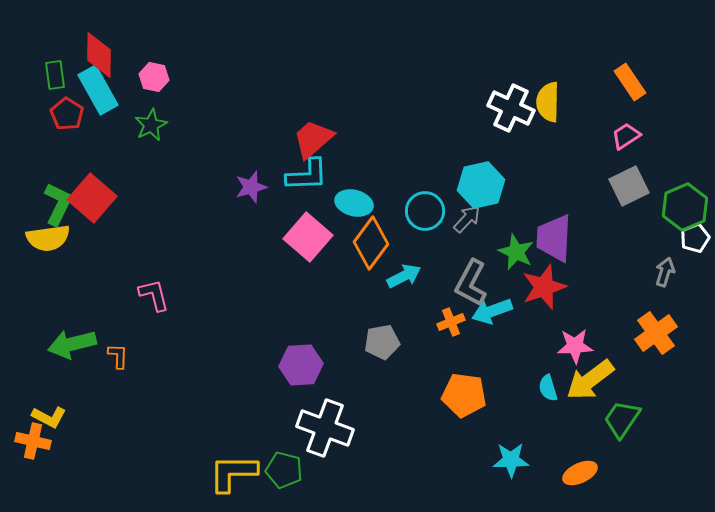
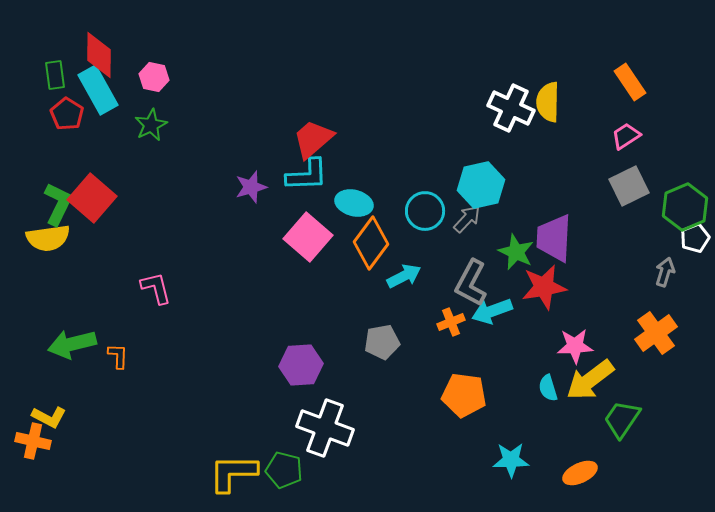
red star at (544, 287): rotated 9 degrees clockwise
pink L-shape at (154, 295): moved 2 px right, 7 px up
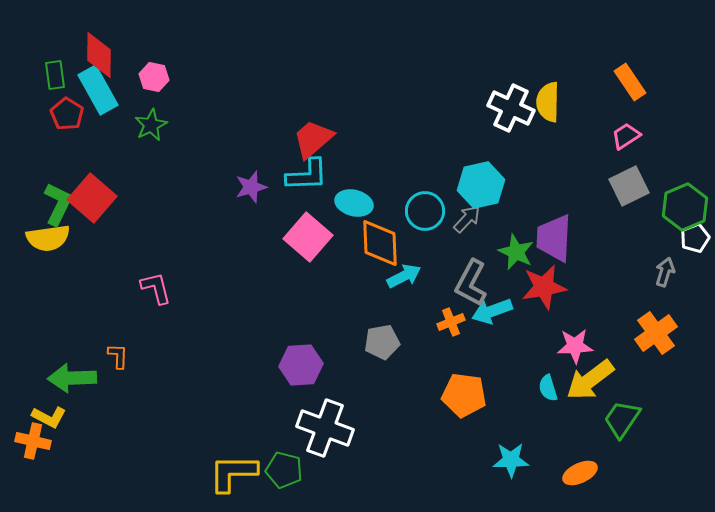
orange diamond at (371, 243): moved 9 px right; rotated 39 degrees counterclockwise
green arrow at (72, 344): moved 34 px down; rotated 12 degrees clockwise
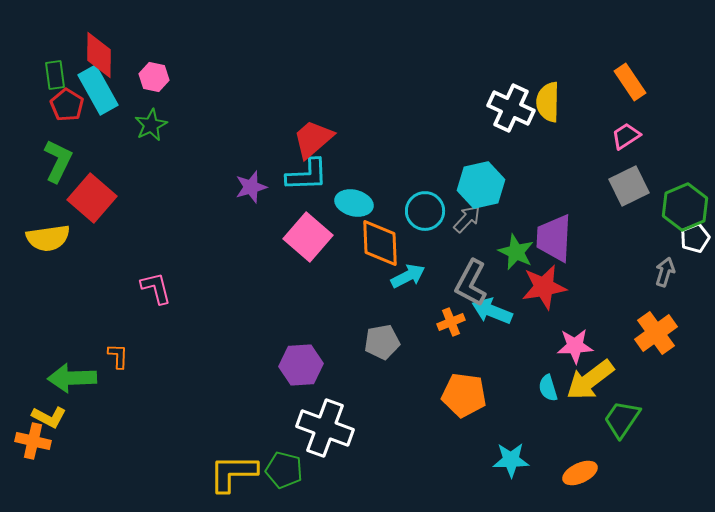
red pentagon at (67, 114): moved 9 px up
green L-shape at (58, 204): moved 43 px up
cyan arrow at (404, 276): moved 4 px right
cyan arrow at (492, 311): rotated 42 degrees clockwise
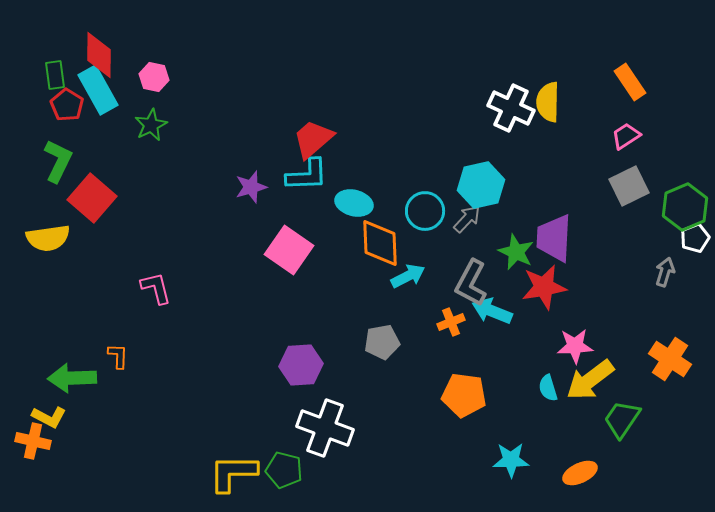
pink square at (308, 237): moved 19 px left, 13 px down; rotated 6 degrees counterclockwise
orange cross at (656, 333): moved 14 px right, 26 px down; rotated 21 degrees counterclockwise
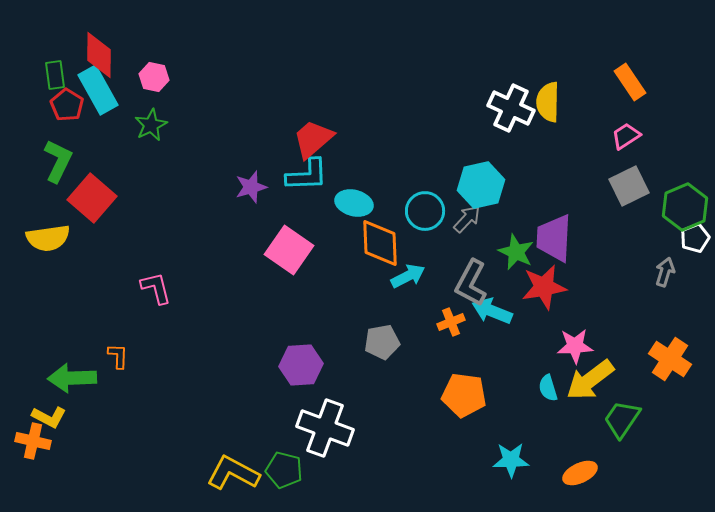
yellow L-shape at (233, 473): rotated 28 degrees clockwise
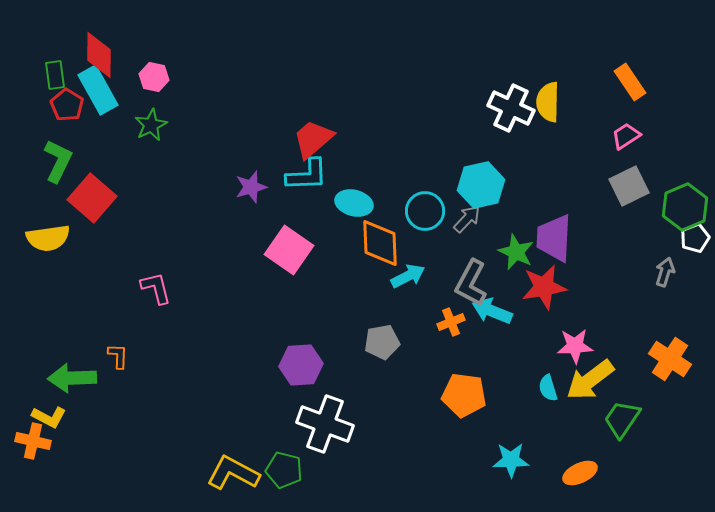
white cross at (325, 428): moved 4 px up
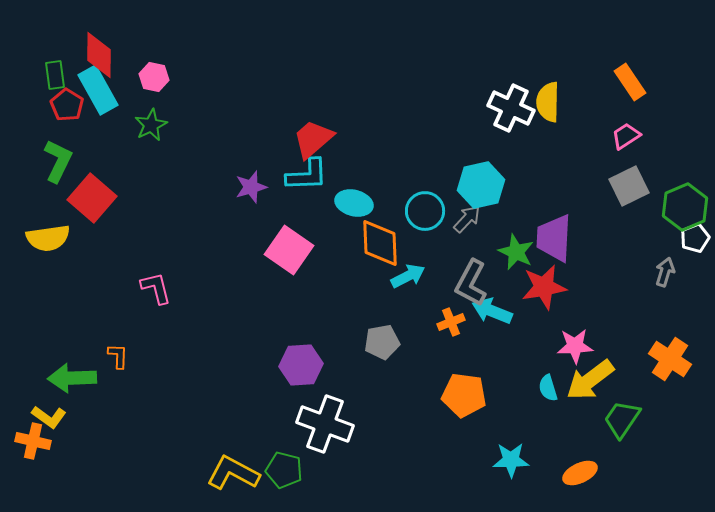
yellow L-shape at (49, 417): rotated 8 degrees clockwise
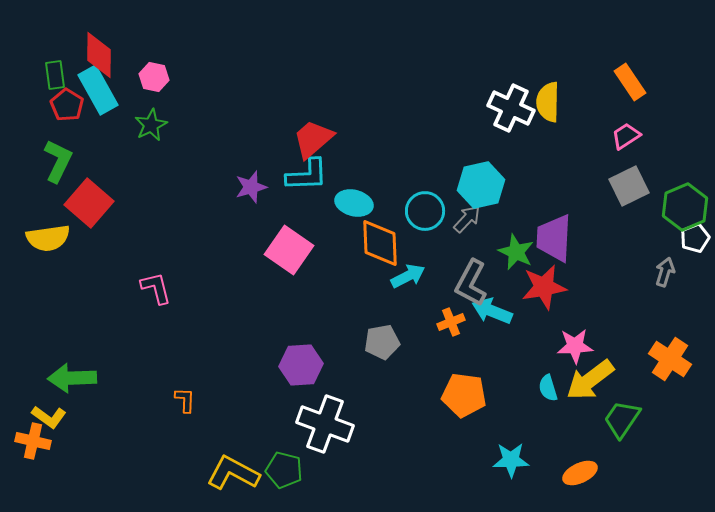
red square at (92, 198): moved 3 px left, 5 px down
orange L-shape at (118, 356): moved 67 px right, 44 px down
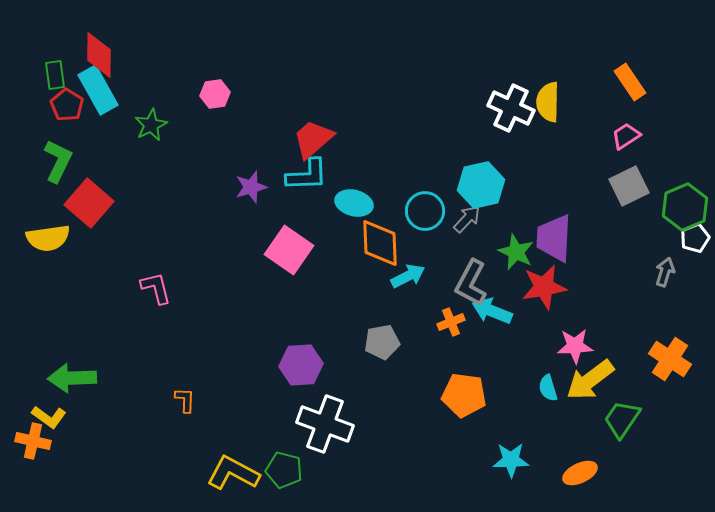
pink hexagon at (154, 77): moved 61 px right, 17 px down; rotated 20 degrees counterclockwise
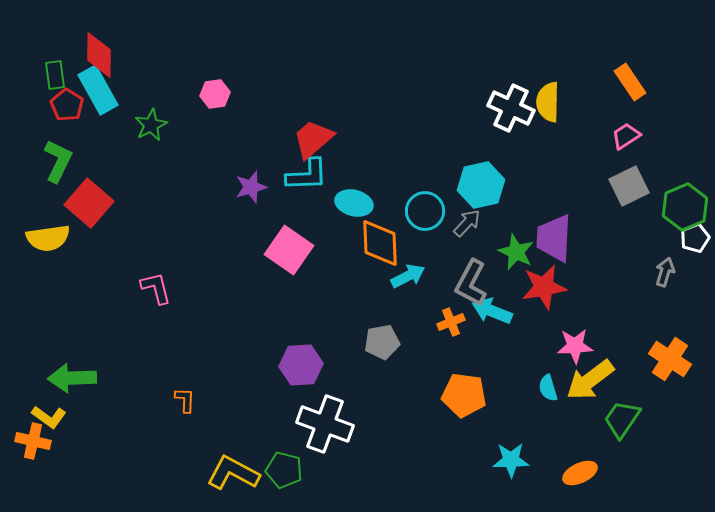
gray arrow at (467, 219): moved 4 px down
